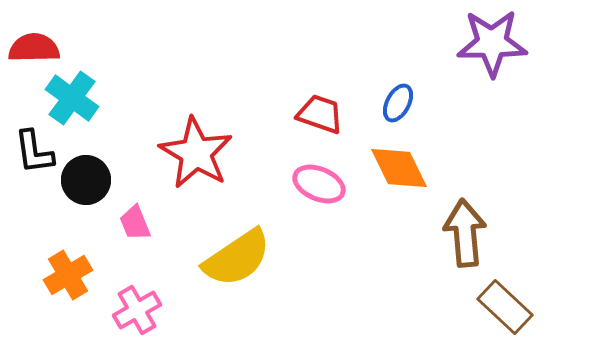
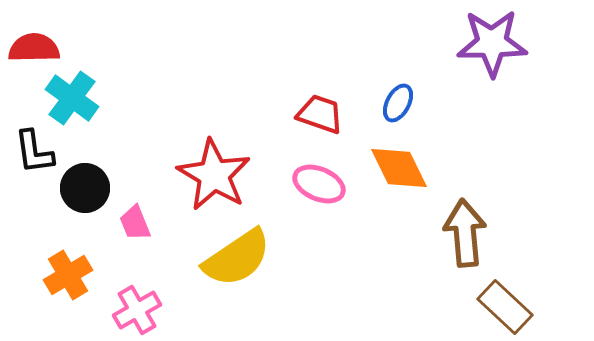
red star: moved 18 px right, 22 px down
black circle: moved 1 px left, 8 px down
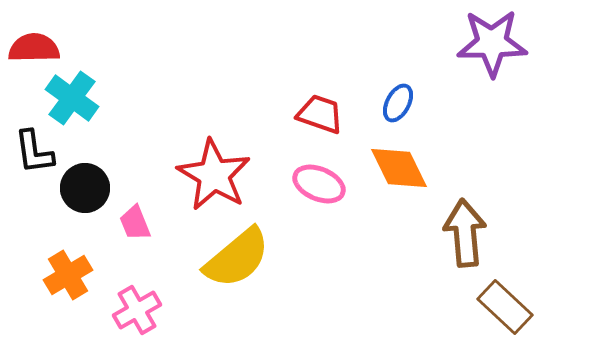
yellow semicircle: rotated 6 degrees counterclockwise
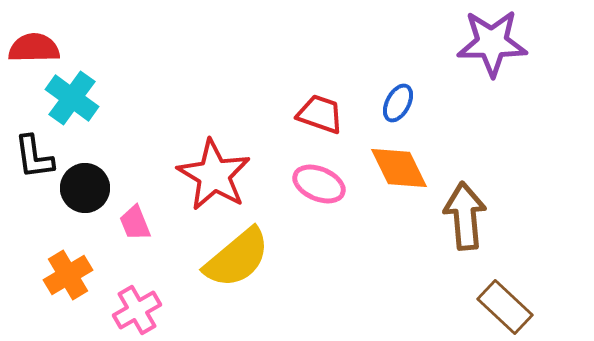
black L-shape: moved 5 px down
brown arrow: moved 17 px up
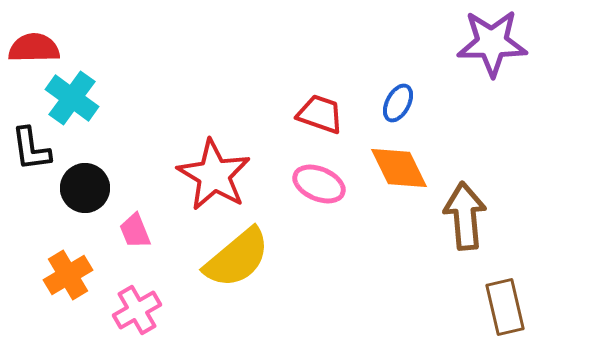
black L-shape: moved 3 px left, 8 px up
pink trapezoid: moved 8 px down
brown rectangle: rotated 34 degrees clockwise
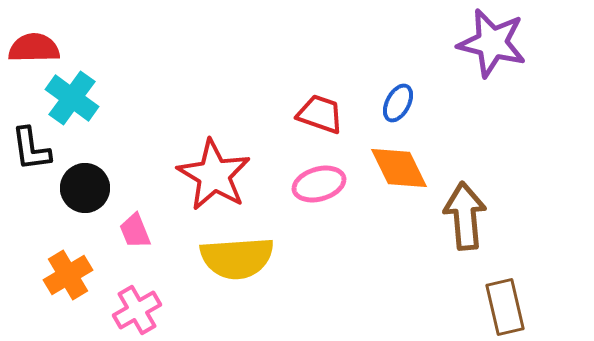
purple star: rotated 14 degrees clockwise
pink ellipse: rotated 39 degrees counterclockwise
yellow semicircle: rotated 36 degrees clockwise
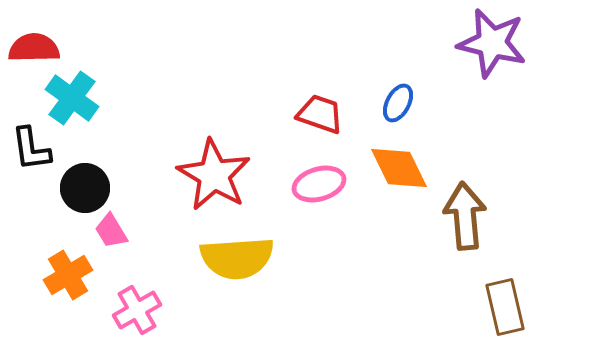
pink trapezoid: moved 24 px left; rotated 9 degrees counterclockwise
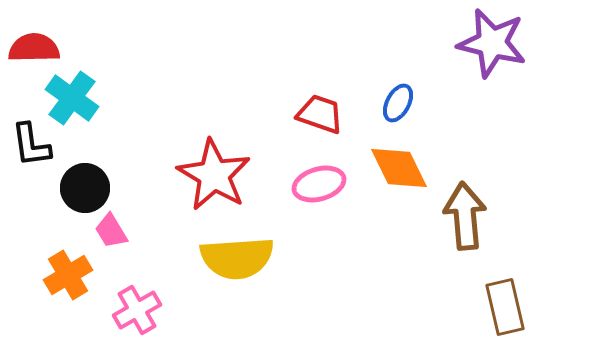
black L-shape: moved 4 px up
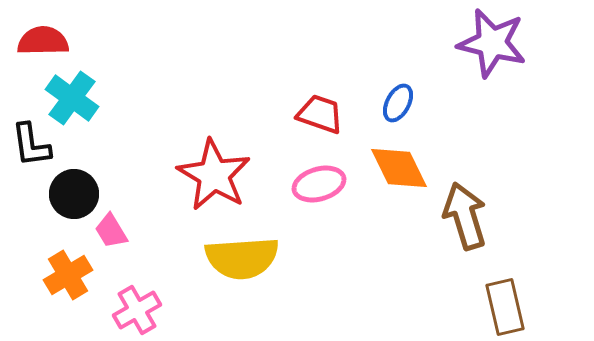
red semicircle: moved 9 px right, 7 px up
black circle: moved 11 px left, 6 px down
brown arrow: rotated 12 degrees counterclockwise
yellow semicircle: moved 5 px right
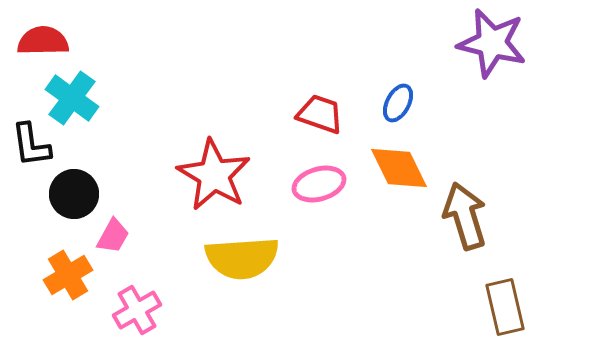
pink trapezoid: moved 2 px right, 5 px down; rotated 120 degrees counterclockwise
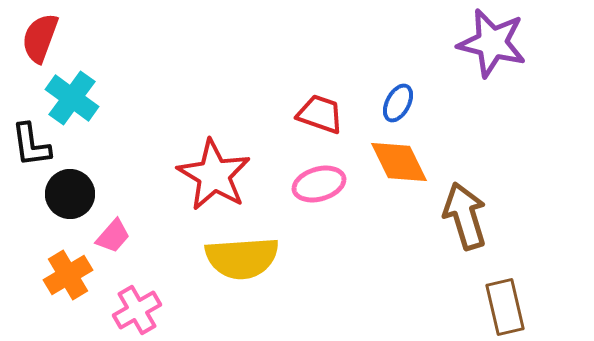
red semicircle: moved 3 px left, 3 px up; rotated 69 degrees counterclockwise
orange diamond: moved 6 px up
black circle: moved 4 px left
pink trapezoid: rotated 12 degrees clockwise
